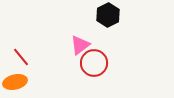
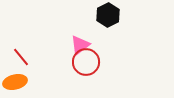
red circle: moved 8 px left, 1 px up
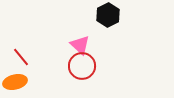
pink triangle: rotated 40 degrees counterclockwise
red circle: moved 4 px left, 4 px down
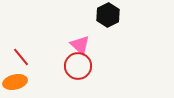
red circle: moved 4 px left
